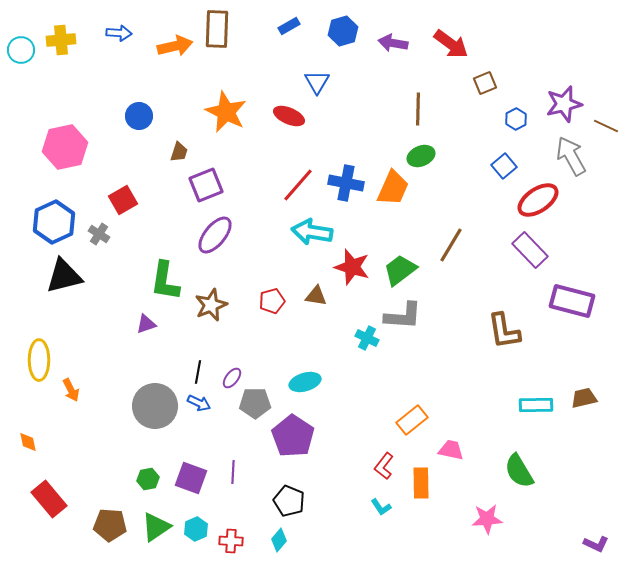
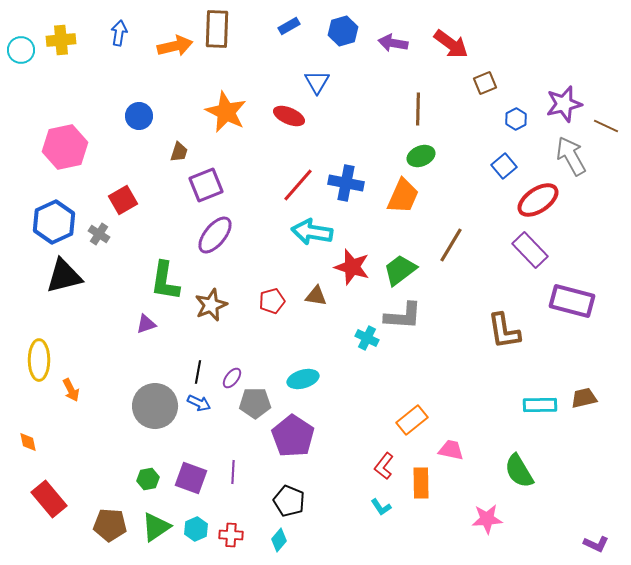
blue arrow at (119, 33): rotated 85 degrees counterclockwise
orange trapezoid at (393, 188): moved 10 px right, 8 px down
cyan ellipse at (305, 382): moved 2 px left, 3 px up
cyan rectangle at (536, 405): moved 4 px right
red cross at (231, 541): moved 6 px up
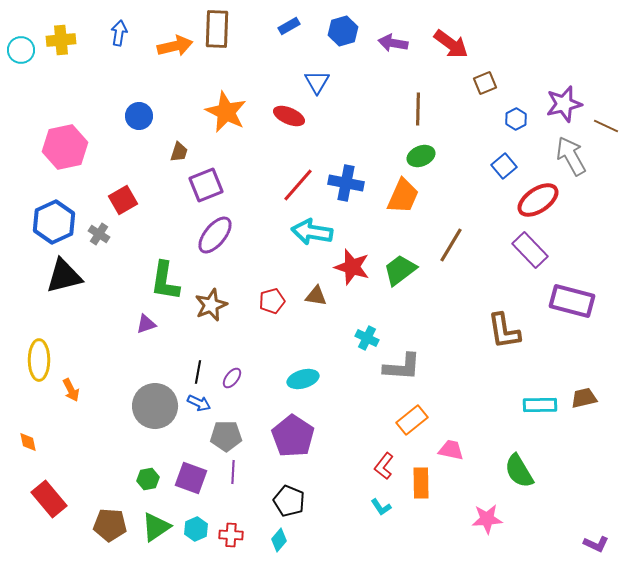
gray L-shape at (403, 316): moved 1 px left, 51 px down
gray pentagon at (255, 403): moved 29 px left, 33 px down
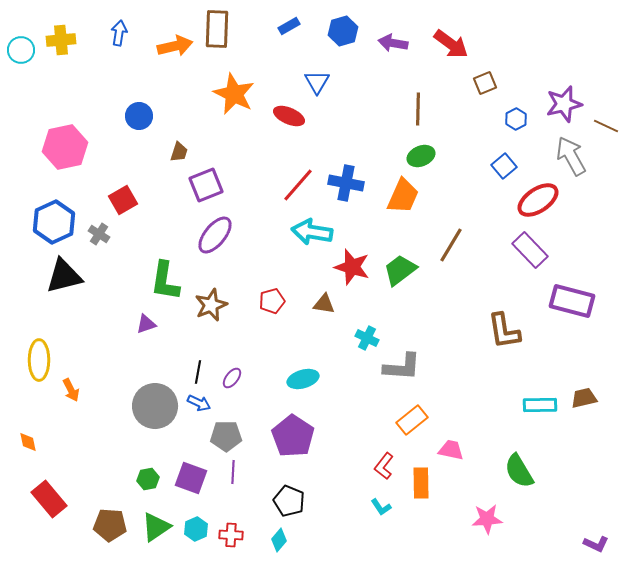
orange star at (226, 112): moved 8 px right, 18 px up
brown triangle at (316, 296): moved 8 px right, 8 px down
